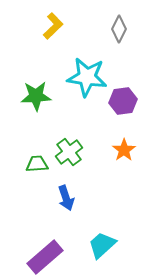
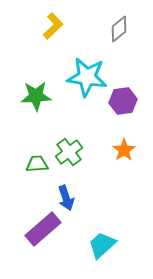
gray diamond: rotated 24 degrees clockwise
purple rectangle: moved 2 px left, 28 px up
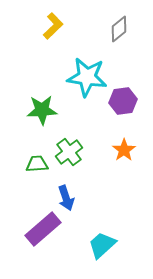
green star: moved 6 px right, 14 px down
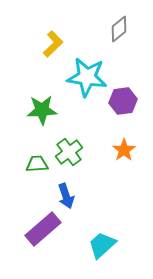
yellow L-shape: moved 18 px down
blue arrow: moved 2 px up
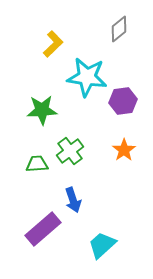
green cross: moved 1 px right, 1 px up
blue arrow: moved 7 px right, 4 px down
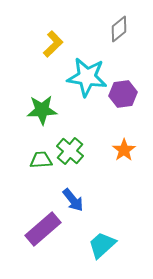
purple hexagon: moved 7 px up
green cross: rotated 12 degrees counterclockwise
green trapezoid: moved 4 px right, 4 px up
blue arrow: rotated 20 degrees counterclockwise
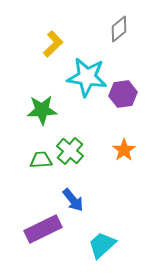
purple rectangle: rotated 15 degrees clockwise
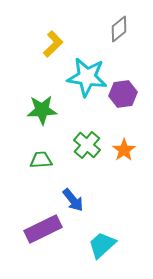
green cross: moved 17 px right, 6 px up
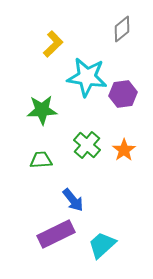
gray diamond: moved 3 px right
purple rectangle: moved 13 px right, 5 px down
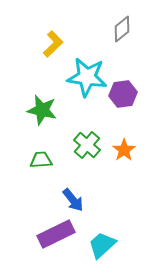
green star: rotated 16 degrees clockwise
